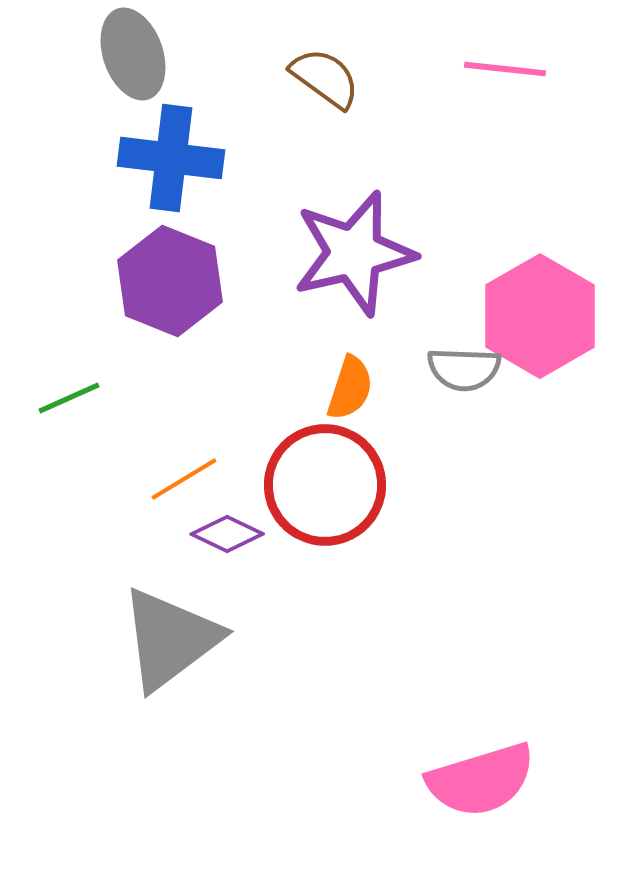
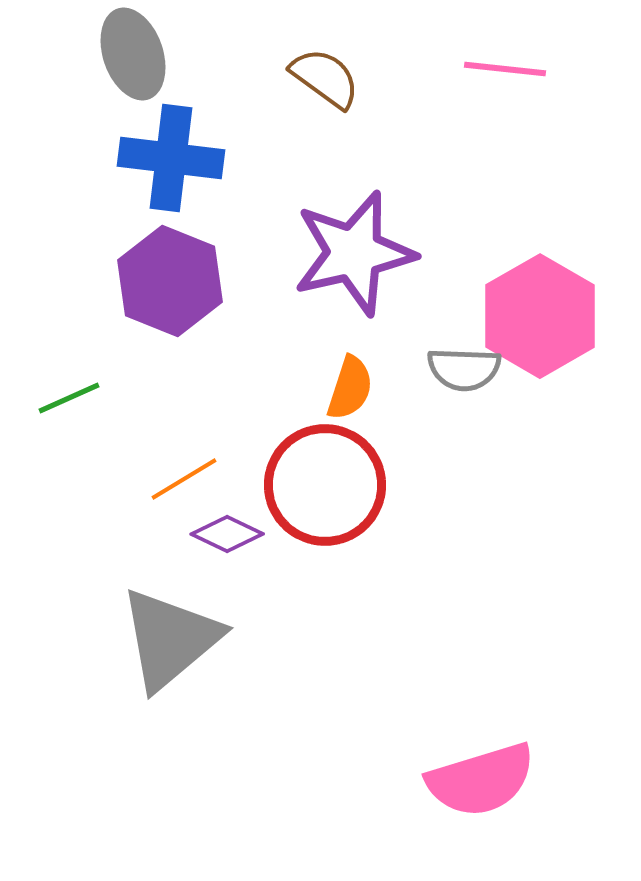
gray triangle: rotated 3 degrees counterclockwise
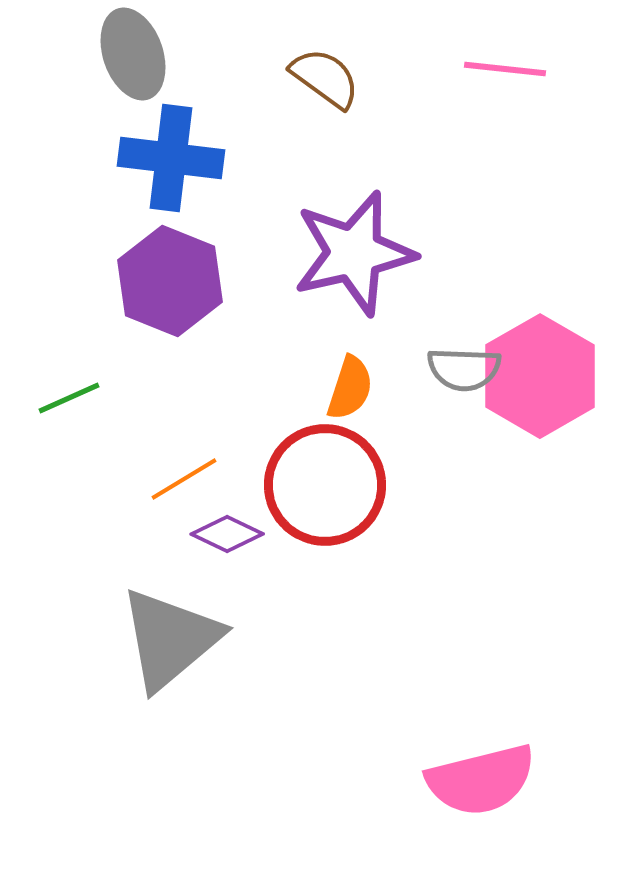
pink hexagon: moved 60 px down
pink semicircle: rotated 3 degrees clockwise
